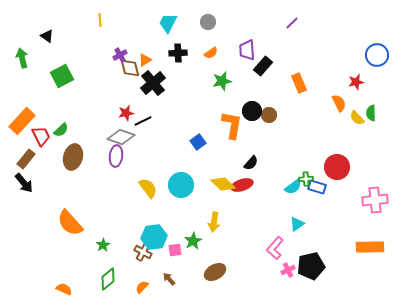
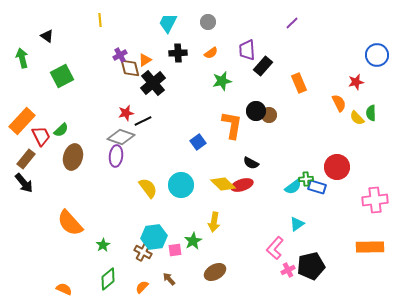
black circle at (252, 111): moved 4 px right
black semicircle at (251, 163): rotated 77 degrees clockwise
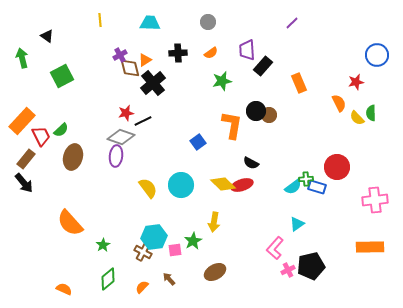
cyan trapezoid at (168, 23): moved 18 px left; rotated 65 degrees clockwise
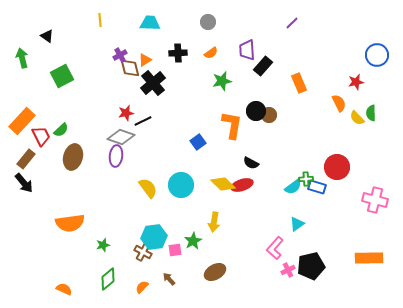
pink cross at (375, 200): rotated 20 degrees clockwise
orange semicircle at (70, 223): rotated 56 degrees counterclockwise
green star at (103, 245): rotated 16 degrees clockwise
orange rectangle at (370, 247): moved 1 px left, 11 px down
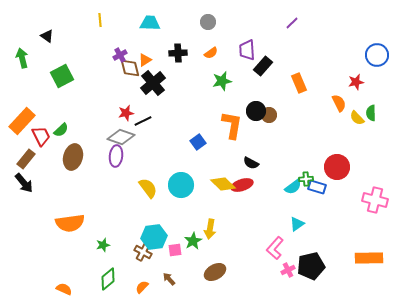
yellow arrow at (214, 222): moved 4 px left, 7 px down
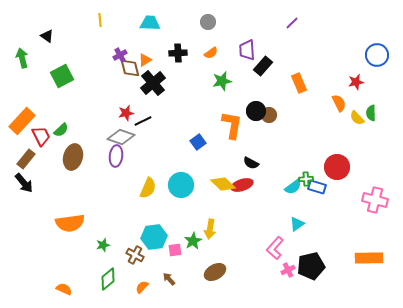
yellow semicircle at (148, 188): rotated 60 degrees clockwise
brown cross at (143, 252): moved 8 px left, 3 px down
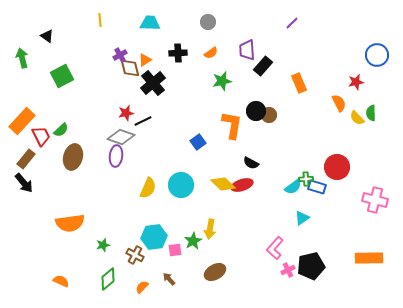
cyan triangle at (297, 224): moved 5 px right, 6 px up
orange semicircle at (64, 289): moved 3 px left, 8 px up
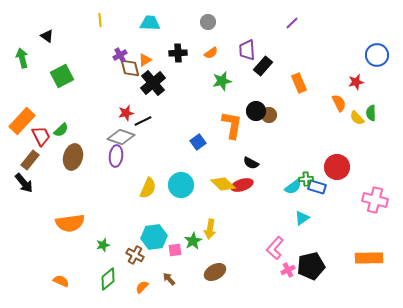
brown rectangle at (26, 159): moved 4 px right, 1 px down
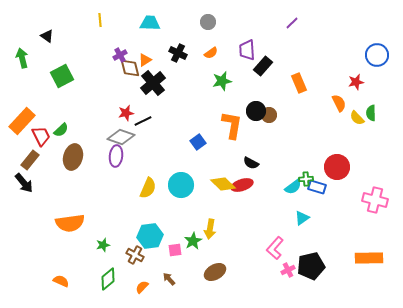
black cross at (178, 53): rotated 30 degrees clockwise
cyan hexagon at (154, 237): moved 4 px left, 1 px up
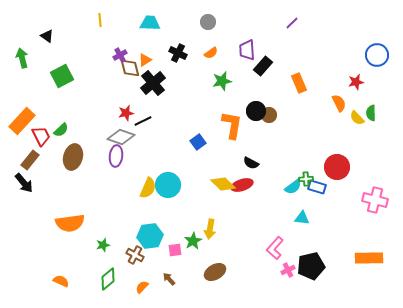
cyan circle at (181, 185): moved 13 px left
cyan triangle at (302, 218): rotated 42 degrees clockwise
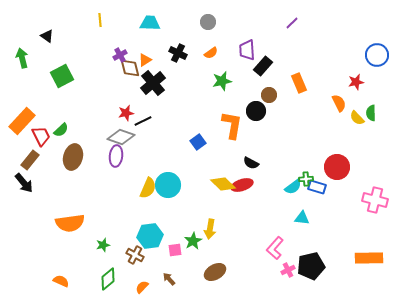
brown circle at (269, 115): moved 20 px up
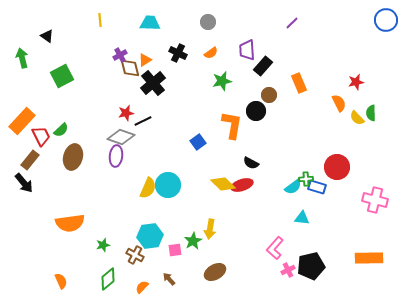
blue circle at (377, 55): moved 9 px right, 35 px up
orange semicircle at (61, 281): rotated 42 degrees clockwise
